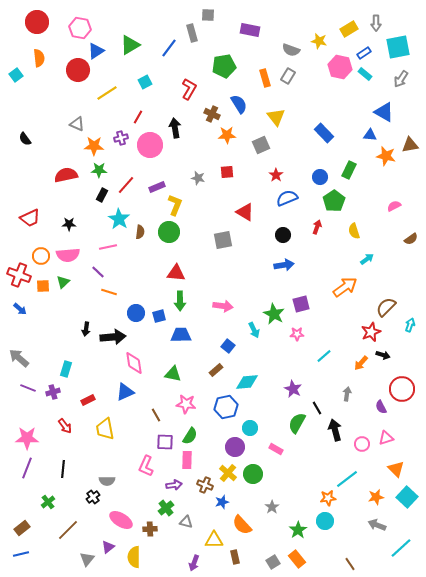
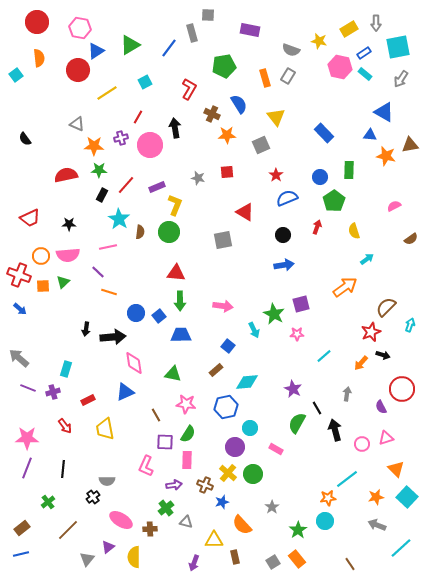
green rectangle at (349, 170): rotated 24 degrees counterclockwise
blue square at (159, 316): rotated 24 degrees counterclockwise
green semicircle at (190, 436): moved 2 px left, 2 px up
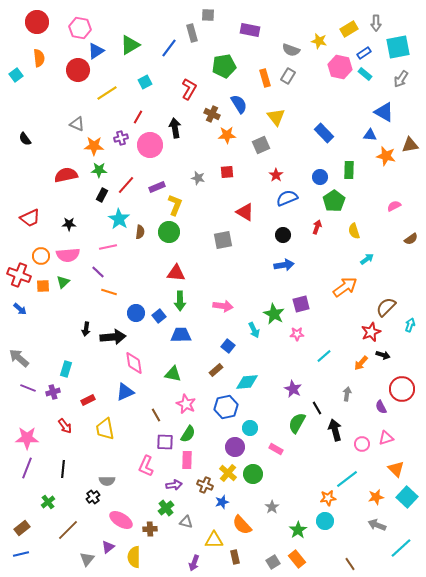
pink star at (186, 404): rotated 18 degrees clockwise
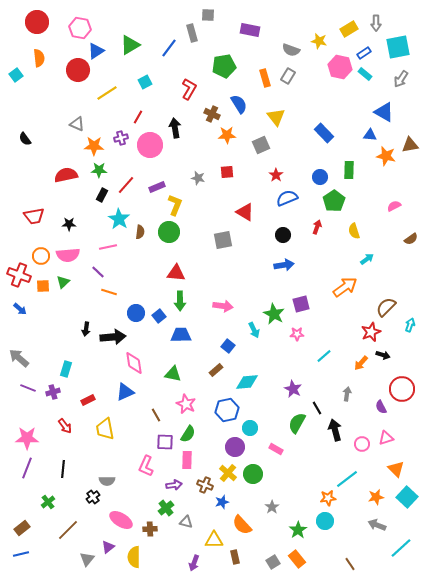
red trapezoid at (30, 218): moved 4 px right, 2 px up; rotated 15 degrees clockwise
blue hexagon at (226, 407): moved 1 px right, 3 px down
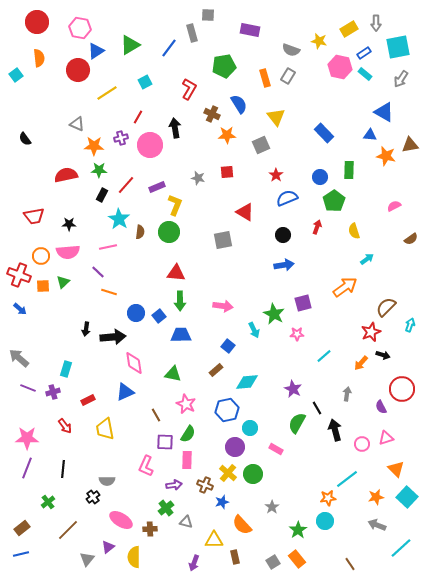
pink semicircle at (68, 255): moved 3 px up
purple square at (301, 304): moved 2 px right, 1 px up
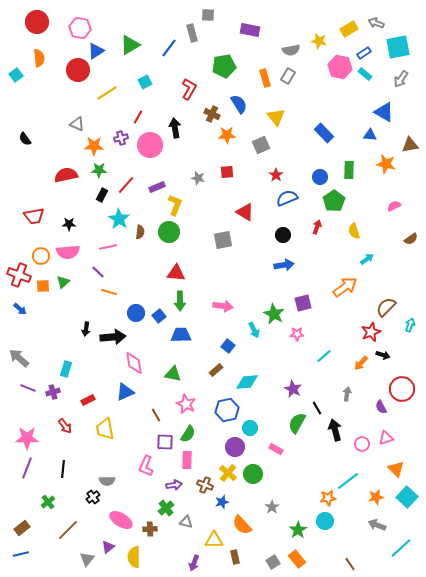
gray arrow at (376, 23): rotated 112 degrees clockwise
gray semicircle at (291, 50): rotated 30 degrees counterclockwise
orange star at (386, 156): moved 8 px down
cyan line at (347, 479): moved 1 px right, 2 px down
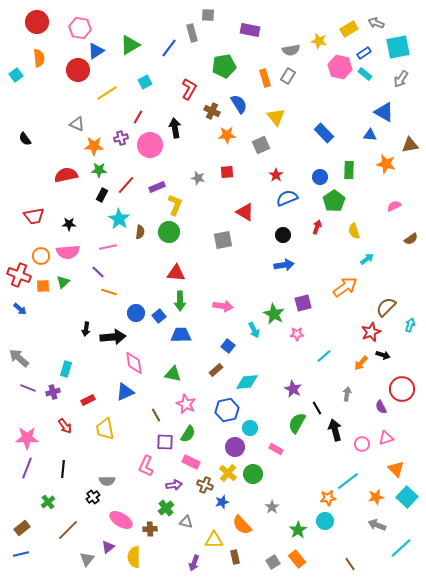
brown cross at (212, 114): moved 3 px up
pink rectangle at (187, 460): moved 4 px right, 2 px down; rotated 66 degrees counterclockwise
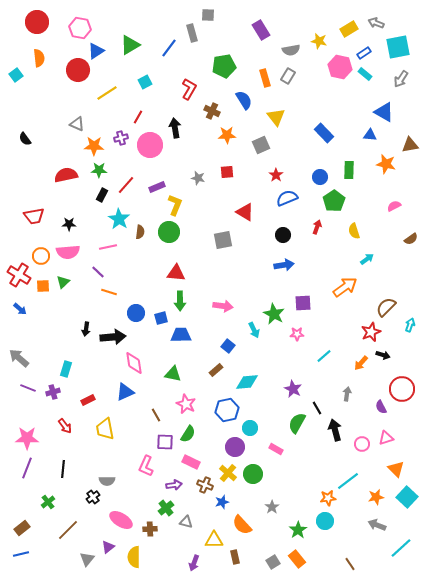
purple rectangle at (250, 30): moved 11 px right; rotated 48 degrees clockwise
blue semicircle at (239, 104): moved 5 px right, 4 px up
red cross at (19, 275): rotated 10 degrees clockwise
purple square at (303, 303): rotated 12 degrees clockwise
blue square at (159, 316): moved 2 px right, 2 px down; rotated 24 degrees clockwise
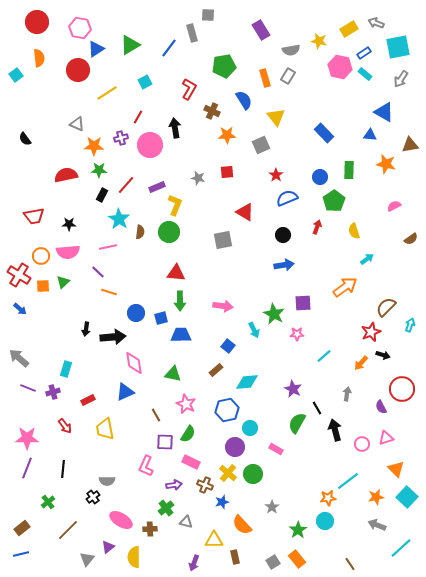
blue triangle at (96, 51): moved 2 px up
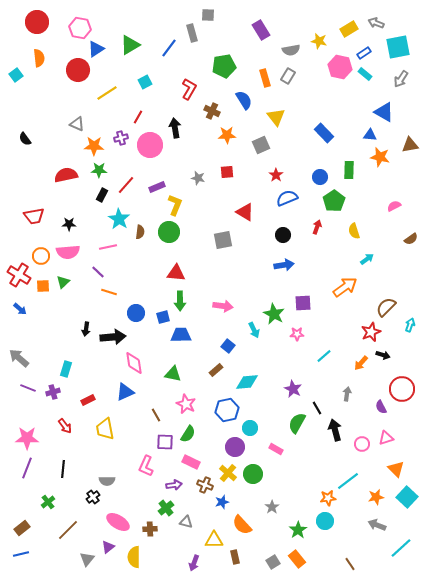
orange star at (386, 164): moved 6 px left, 7 px up
blue square at (161, 318): moved 2 px right, 1 px up
pink ellipse at (121, 520): moved 3 px left, 2 px down
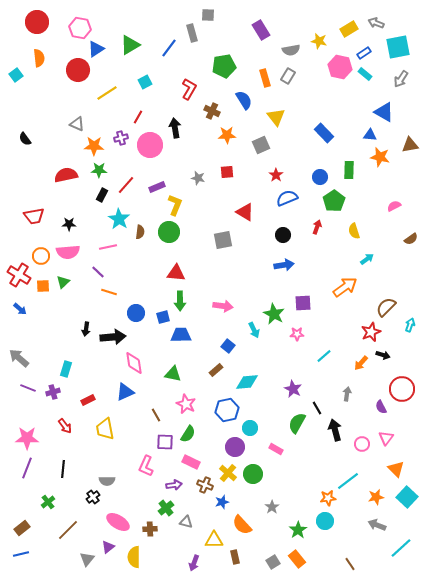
pink triangle at (386, 438): rotated 35 degrees counterclockwise
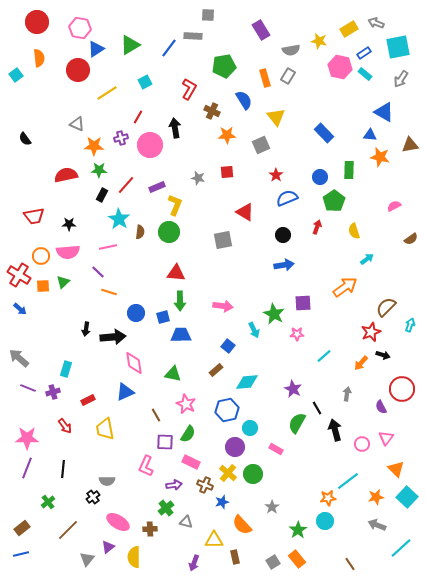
gray rectangle at (192, 33): moved 1 px right, 3 px down; rotated 72 degrees counterclockwise
